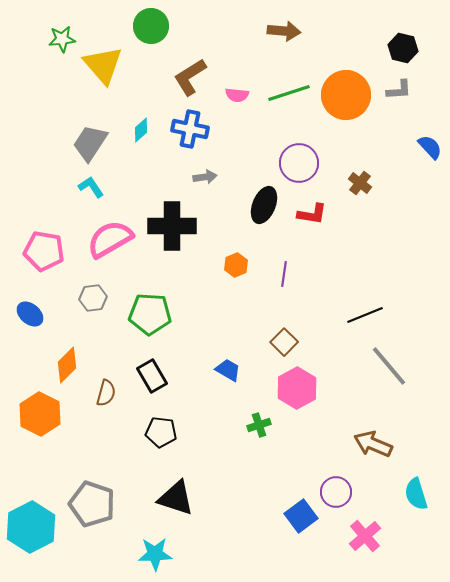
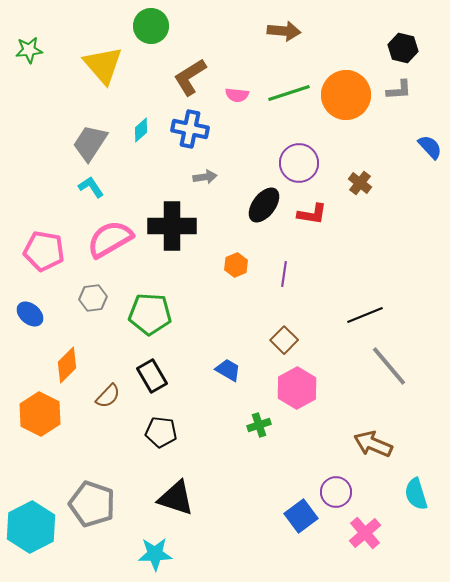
green star at (62, 39): moved 33 px left, 11 px down
black ellipse at (264, 205): rotated 15 degrees clockwise
brown square at (284, 342): moved 2 px up
brown semicircle at (106, 393): moved 2 px right, 3 px down; rotated 28 degrees clockwise
pink cross at (365, 536): moved 3 px up
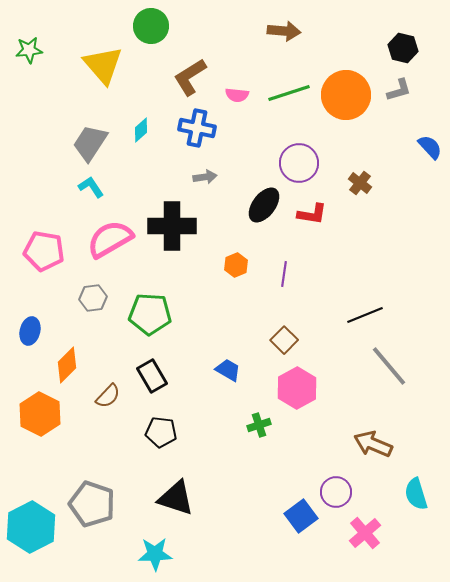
gray L-shape at (399, 90): rotated 12 degrees counterclockwise
blue cross at (190, 129): moved 7 px right, 1 px up
blue ellipse at (30, 314): moved 17 px down; rotated 64 degrees clockwise
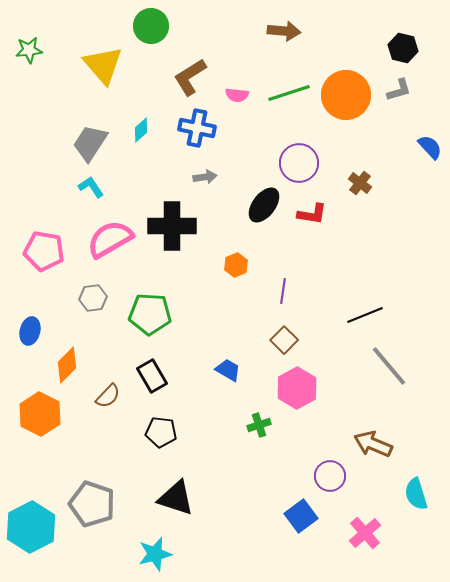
purple line at (284, 274): moved 1 px left, 17 px down
purple circle at (336, 492): moved 6 px left, 16 px up
cyan star at (155, 554): rotated 12 degrees counterclockwise
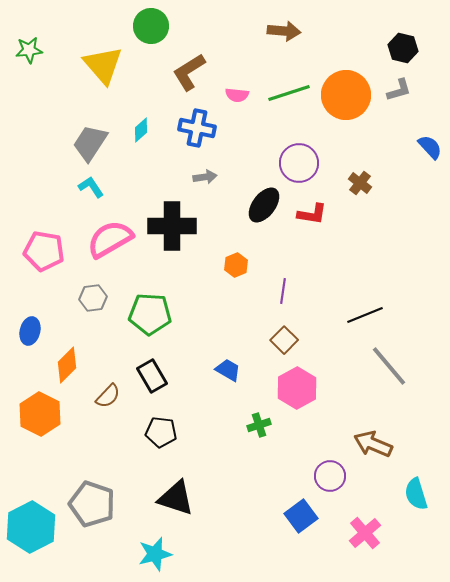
brown L-shape at (190, 77): moved 1 px left, 5 px up
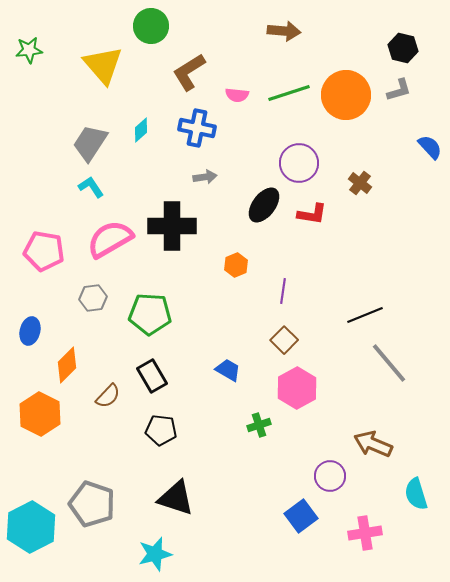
gray line at (389, 366): moved 3 px up
black pentagon at (161, 432): moved 2 px up
pink cross at (365, 533): rotated 32 degrees clockwise
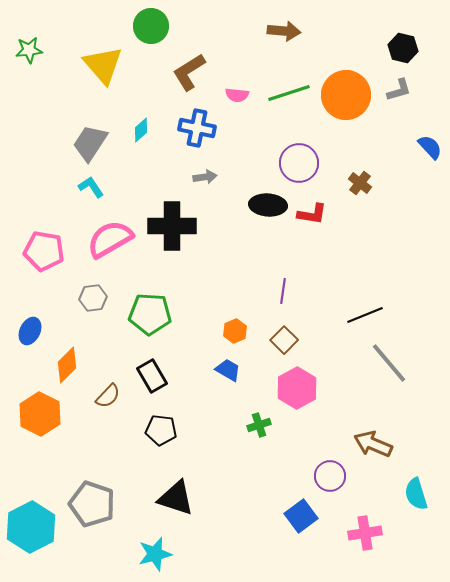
black ellipse at (264, 205): moved 4 px right; rotated 57 degrees clockwise
orange hexagon at (236, 265): moved 1 px left, 66 px down
blue ellipse at (30, 331): rotated 12 degrees clockwise
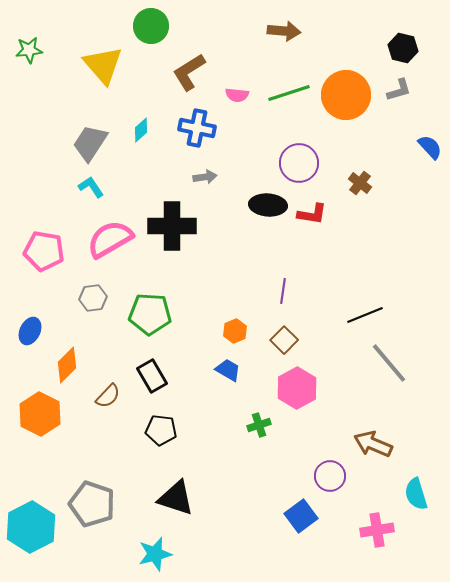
pink cross at (365, 533): moved 12 px right, 3 px up
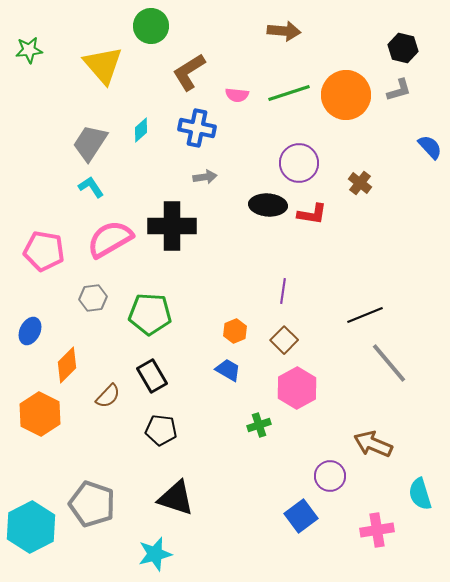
cyan semicircle at (416, 494): moved 4 px right
